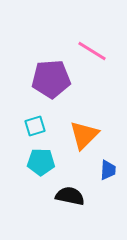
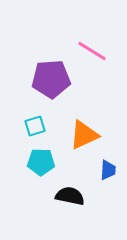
orange triangle: rotated 20 degrees clockwise
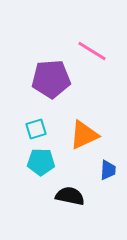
cyan square: moved 1 px right, 3 px down
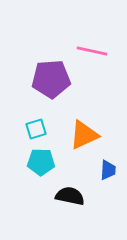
pink line: rotated 20 degrees counterclockwise
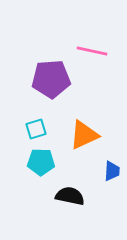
blue trapezoid: moved 4 px right, 1 px down
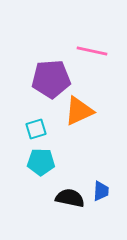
orange triangle: moved 5 px left, 24 px up
blue trapezoid: moved 11 px left, 20 px down
black semicircle: moved 2 px down
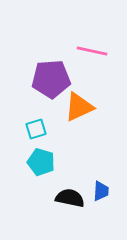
orange triangle: moved 4 px up
cyan pentagon: rotated 16 degrees clockwise
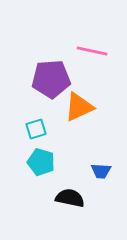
blue trapezoid: moved 20 px up; rotated 90 degrees clockwise
